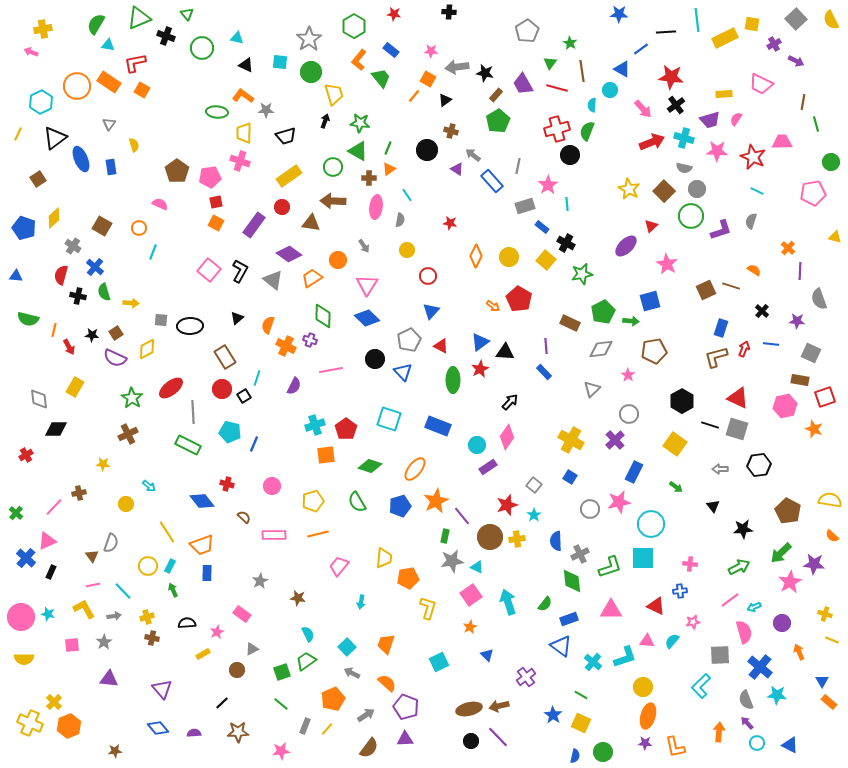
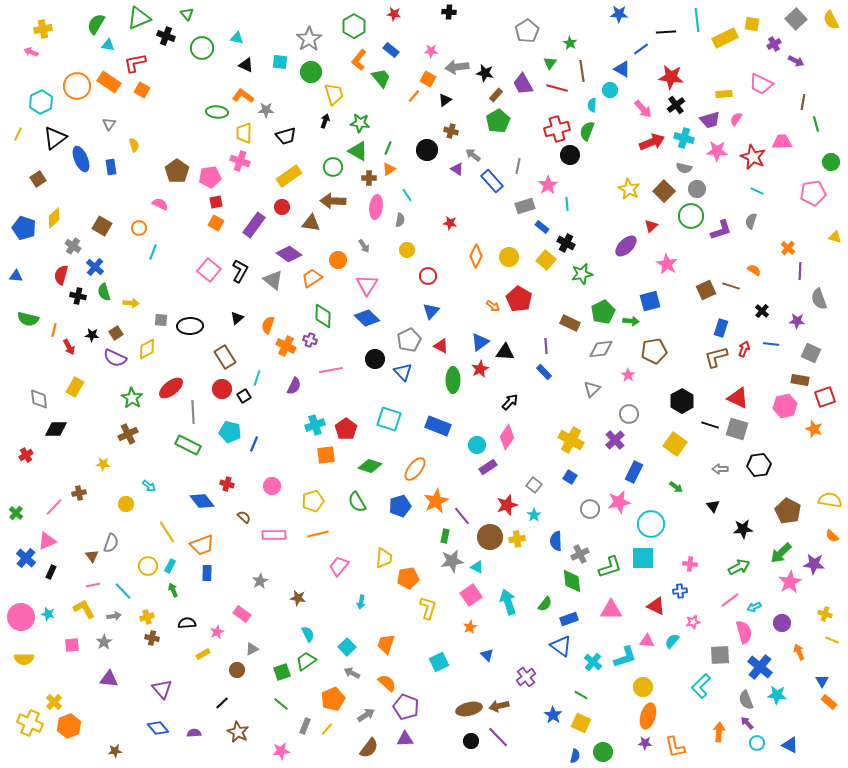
brown star at (238, 732): rotated 30 degrees clockwise
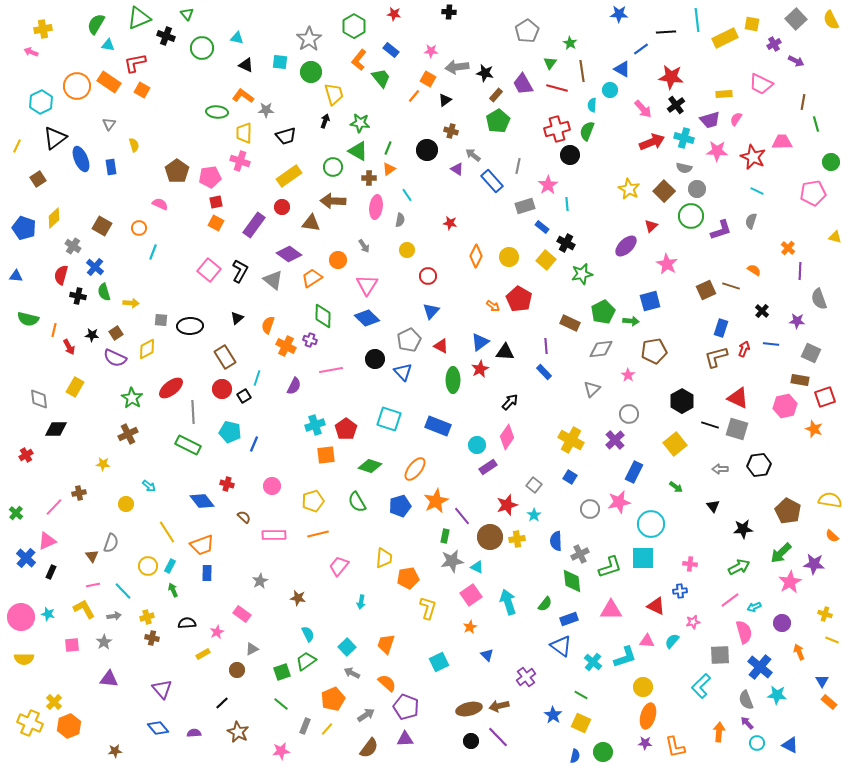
yellow line at (18, 134): moved 1 px left, 12 px down
yellow square at (675, 444): rotated 15 degrees clockwise
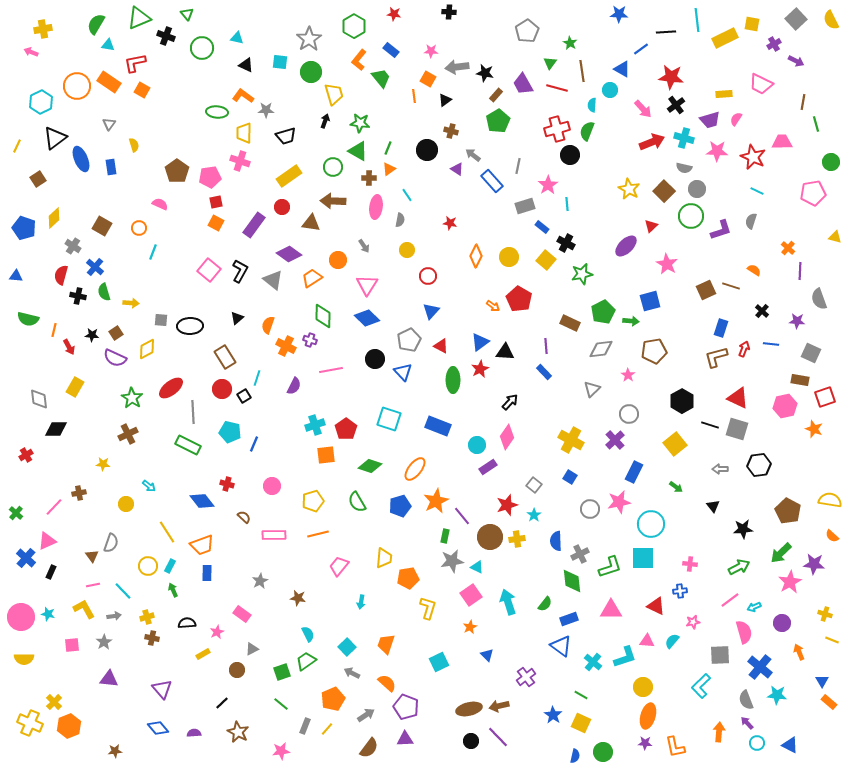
orange line at (414, 96): rotated 48 degrees counterclockwise
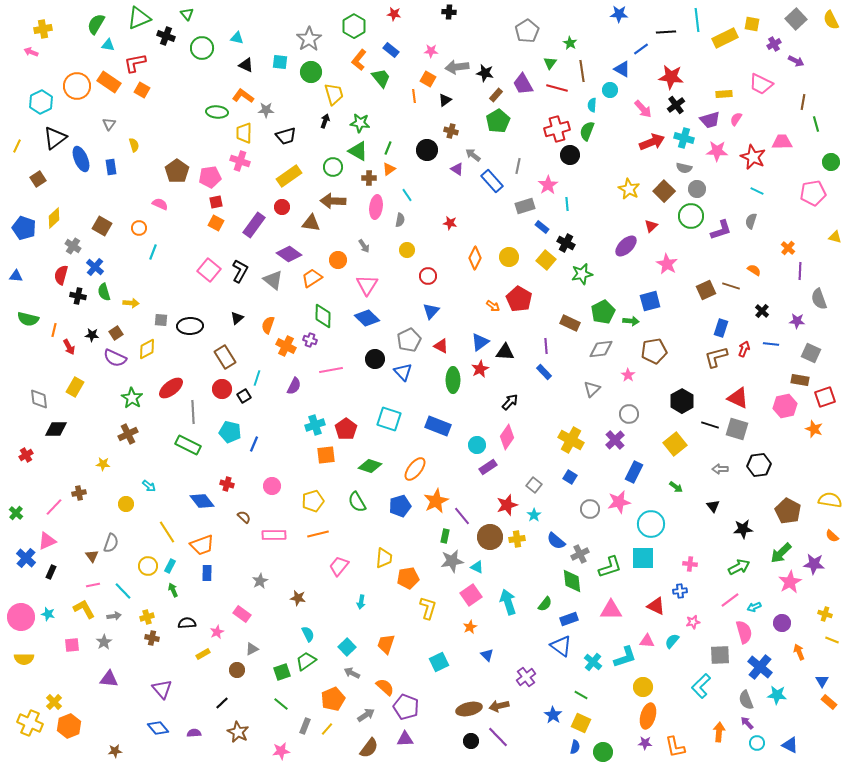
orange diamond at (476, 256): moved 1 px left, 2 px down
blue semicircle at (556, 541): rotated 48 degrees counterclockwise
orange semicircle at (387, 683): moved 2 px left, 4 px down
blue semicircle at (575, 756): moved 9 px up
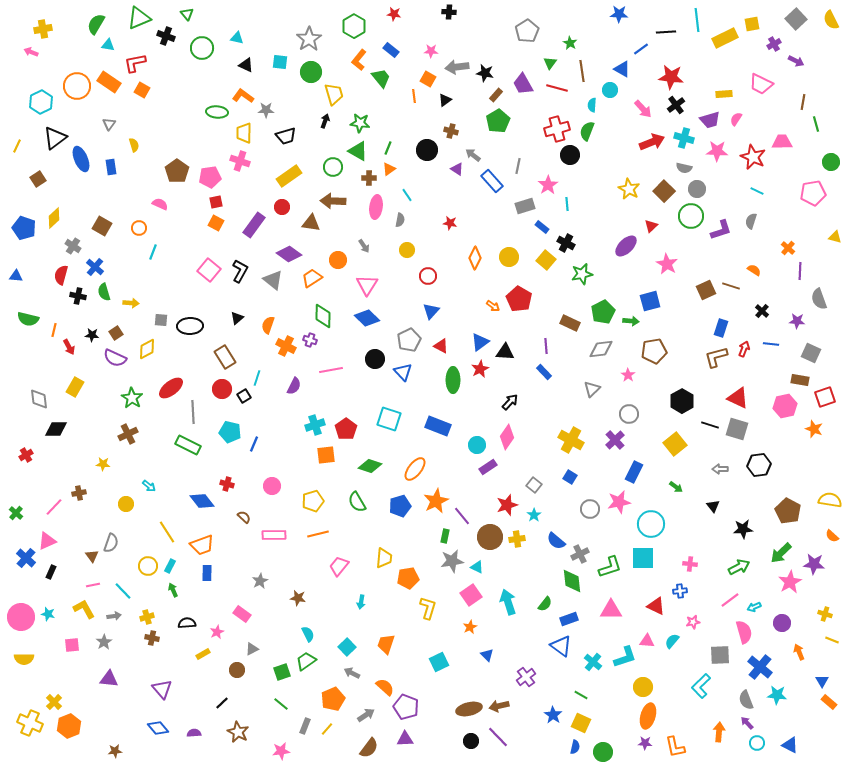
yellow square at (752, 24): rotated 21 degrees counterclockwise
